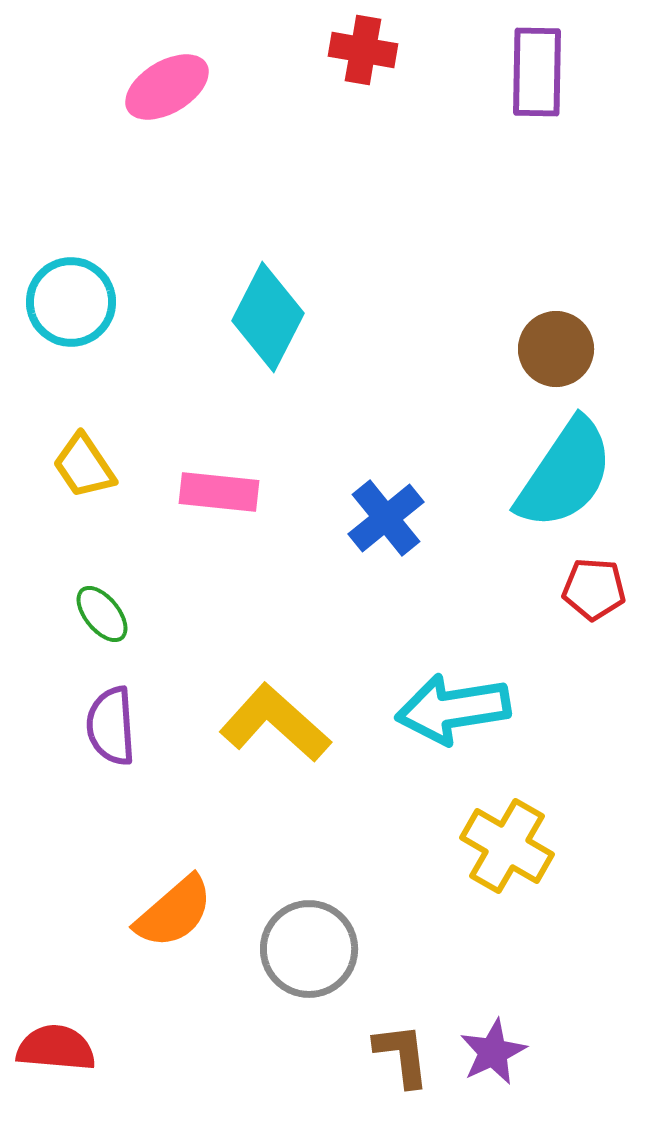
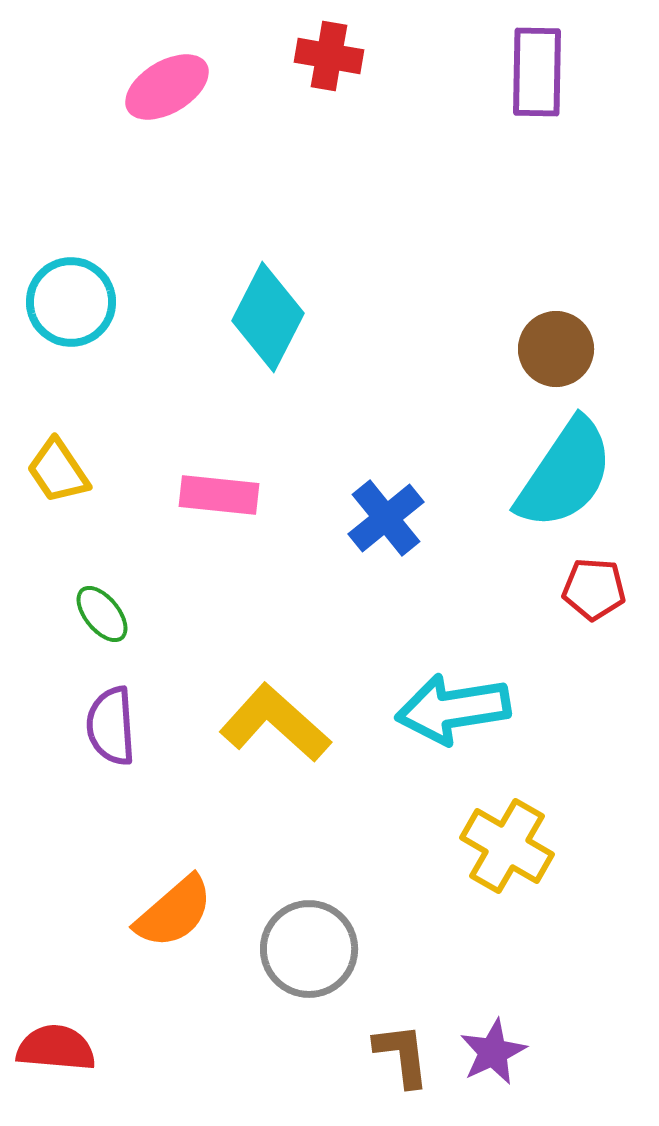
red cross: moved 34 px left, 6 px down
yellow trapezoid: moved 26 px left, 5 px down
pink rectangle: moved 3 px down
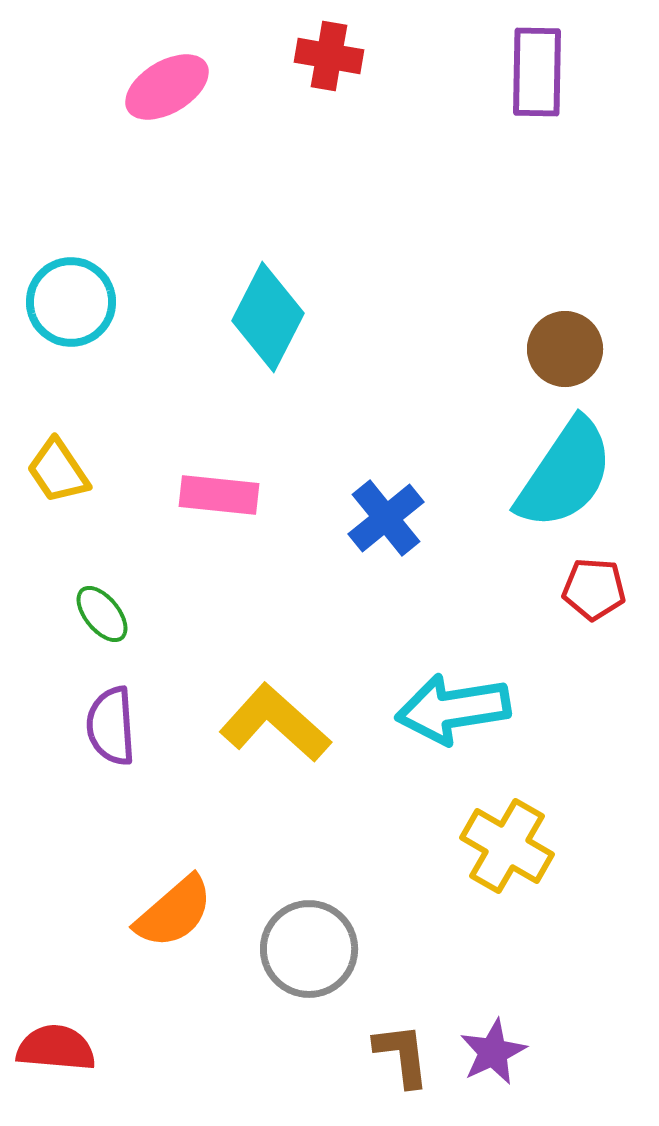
brown circle: moved 9 px right
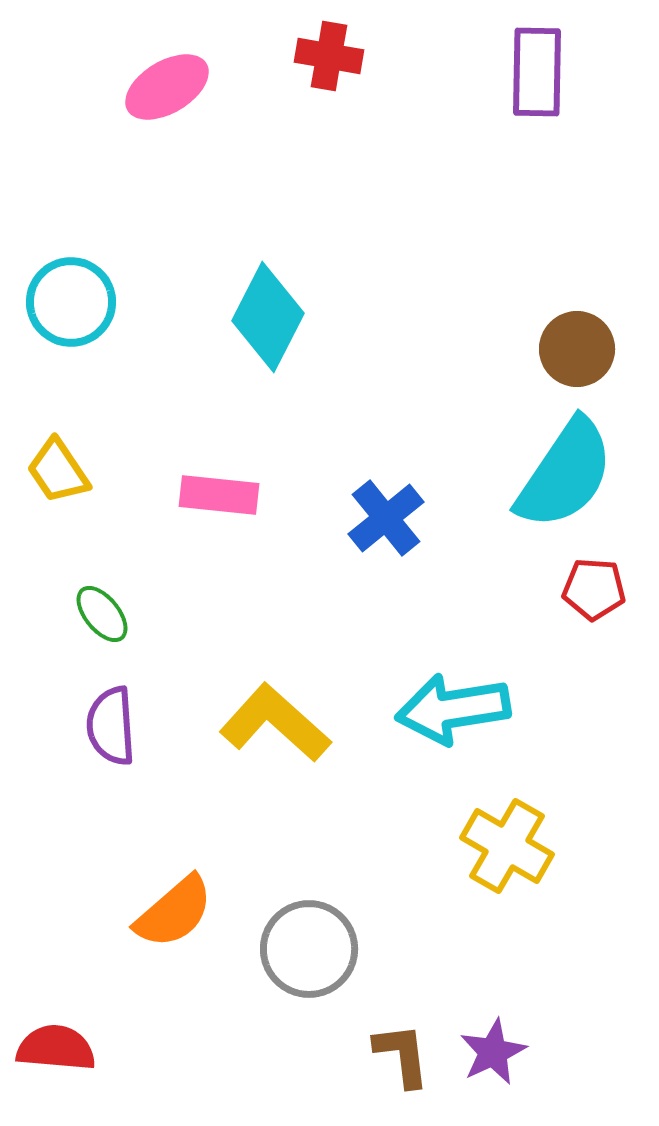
brown circle: moved 12 px right
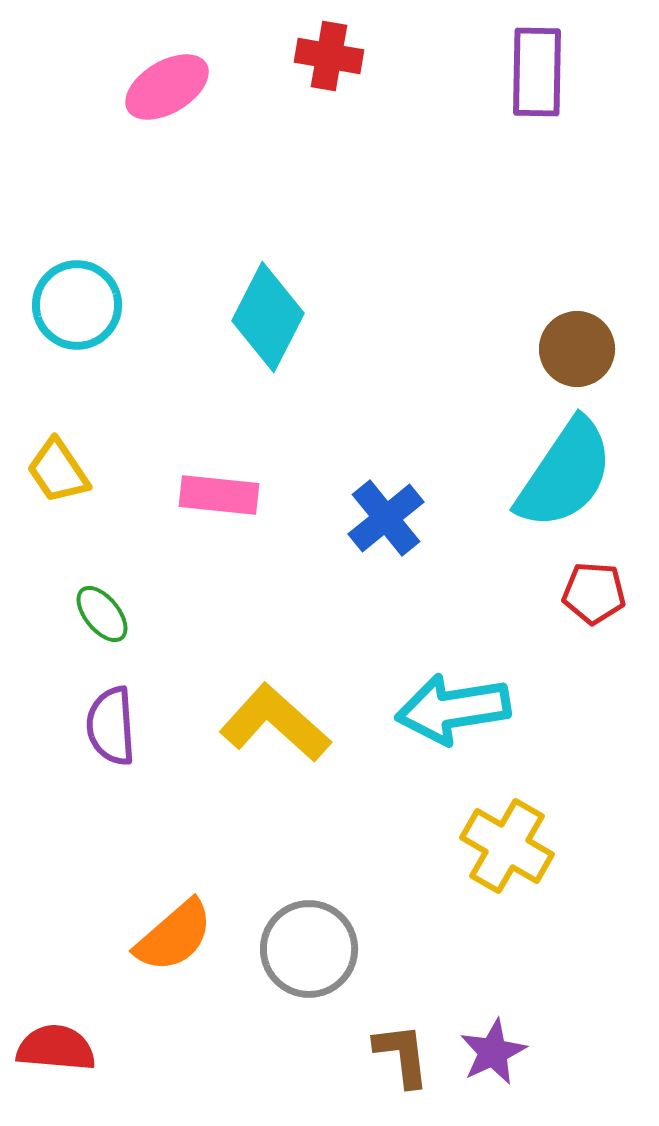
cyan circle: moved 6 px right, 3 px down
red pentagon: moved 4 px down
orange semicircle: moved 24 px down
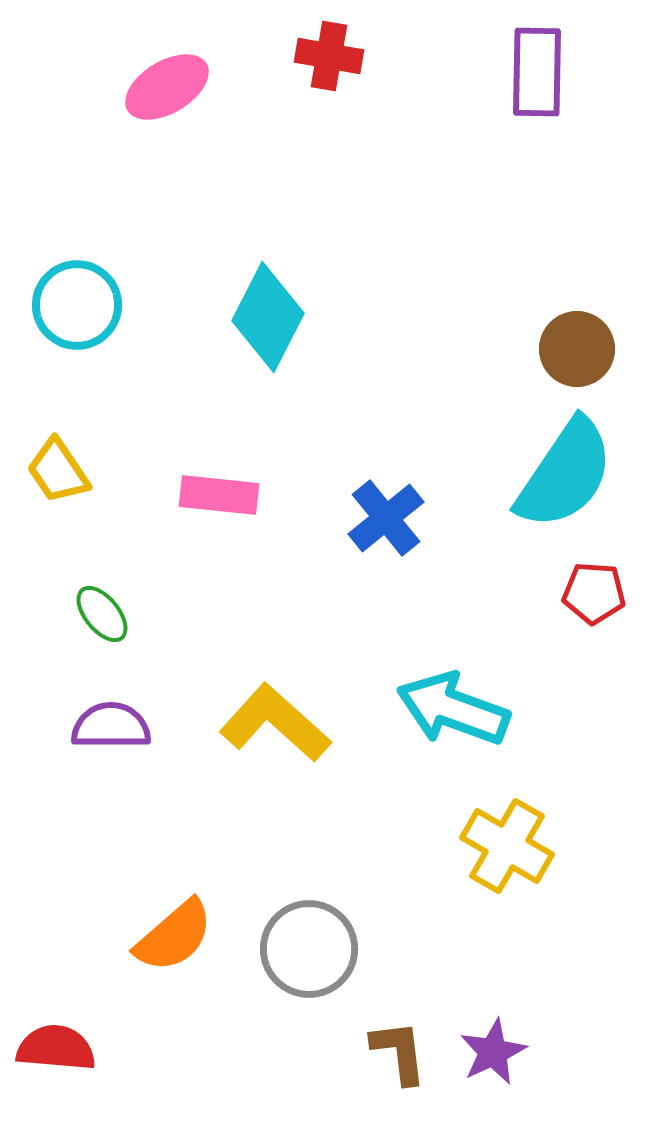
cyan arrow: rotated 29 degrees clockwise
purple semicircle: rotated 94 degrees clockwise
brown L-shape: moved 3 px left, 3 px up
